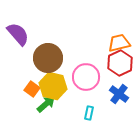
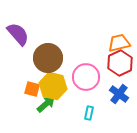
orange square: rotated 21 degrees counterclockwise
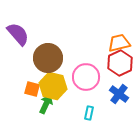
green arrow: rotated 24 degrees counterclockwise
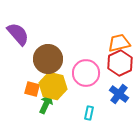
brown circle: moved 1 px down
pink circle: moved 4 px up
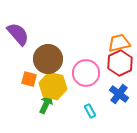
orange square: moved 3 px left, 10 px up
cyan rectangle: moved 1 px right, 2 px up; rotated 40 degrees counterclockwise
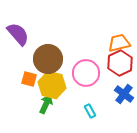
yellow hexagon: moved 1 px left, 1 px up
blue cross: moved 5 px right
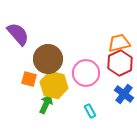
yellow hexagon: moved 2 px right
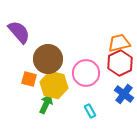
purple semicircle: moved 1 px right, 2 px up
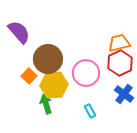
orange square: moved 3 px up; rotated 28 degrees clockwise
yellow hexagon: rotated 16 degrees counterclockwise
green arrow: rotated 42 degrees counterclockwise
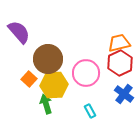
orange square: moved 3 px down
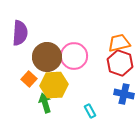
purple semicircle: moved 1 px right, 1 px down; rotated 45 degrees clockwise
brown circle: moved 1 px left, 2 px up
red hexagon: rotated 15 degrees counterclockwise
pink circle: moved 12 px left, 17 px up
blue cross: rotated 24 degrees counterclockwise
green arrow: moved 1 px left, 1 px up
